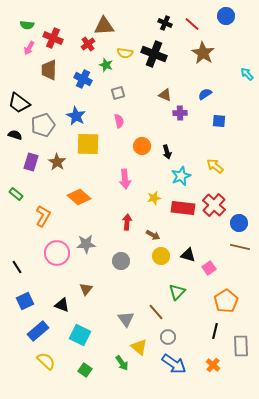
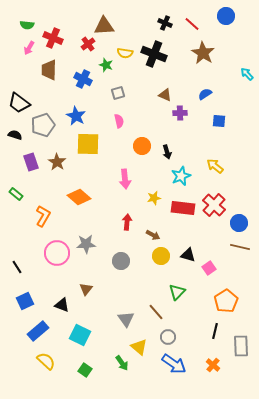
purple rectangle at (31, 162): rotated 36 degrees counterclockwise
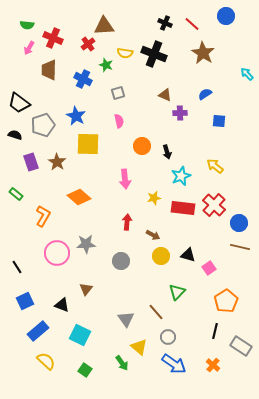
gray rectangle at (241, 346): rotated 55 degrees counterclockwise
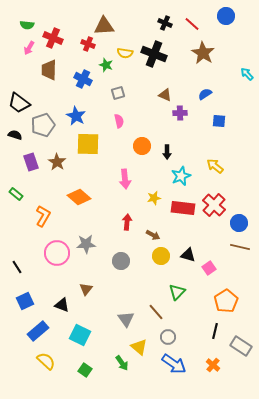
red cross at (88, 44): rotated 32 degrees counterclockwise
black arrow at (167, 152): rotated 16 degrees clockwise
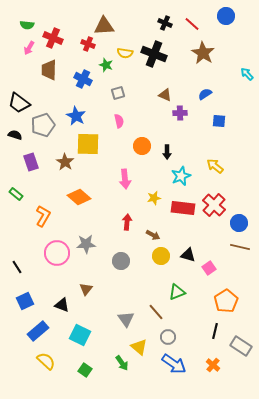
brown star at (57, 162): moved 8 px right
green triangle at (177, 292): rotated 24 degrees clockwise
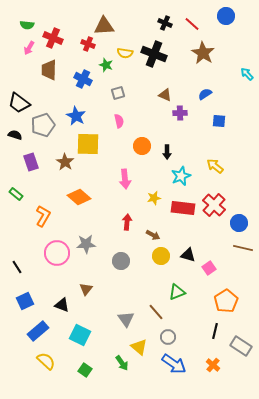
brown line at (240, 247): moved 3 px right, 1 px down
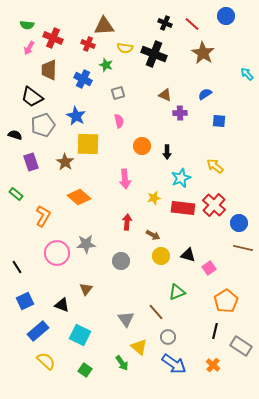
yellow semicircle at (125, 53): moved 5 px up
black trapezoid at (19, 103): moved 13 px right, 6 px up
cyan star at (181, 176): moved 2 px down
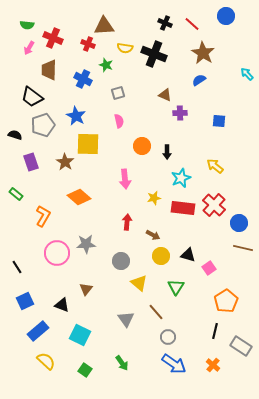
blue semicircle at (205, 94): moved 6 px left, 14 px up
green triangle at (177, 292): moved 1 px left, 5 px up; rotated 36 degrees counterclockwise
yellow triangle at (139, 347): moved 64 px up
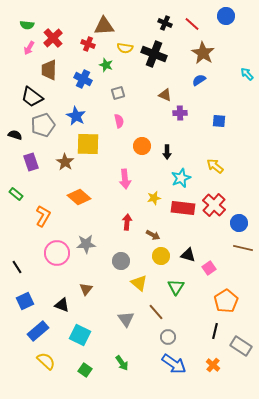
red cross at (53, 38): rotated 24 degrees clockwise
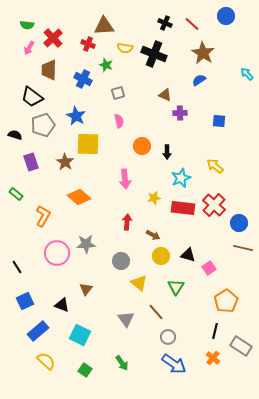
orange cross at (213, 365): moved 7 px up
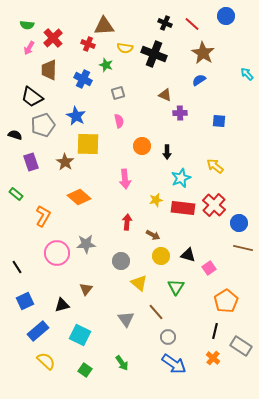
yellow star at (154, 198): moved 2 px right, 2 px down
black triangle at (62, 305): rotated 35 degrees counterclockwise
